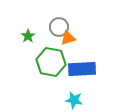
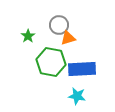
gray circle: moved 2 px up
cyan star: moved 3 px right, 4 px up
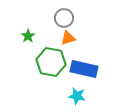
gray circle: moved 5 px right, 7 px up
blue rectangle: moved 2 px right; rotated 16 degrees clockwise
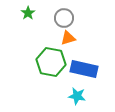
green star: moved 23 px up
